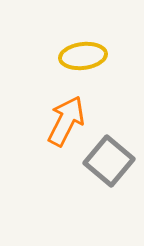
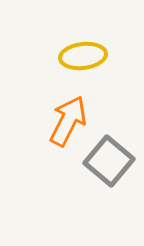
orange arrow: moved 2 px right
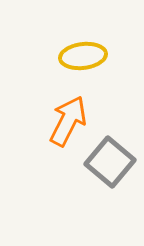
gray square: moved 1 px right, 1 px down
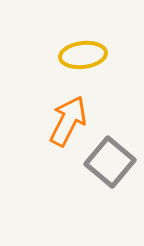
yellow ellipse: moved 1 px up
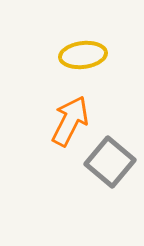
orange arrow: moved 2 px right
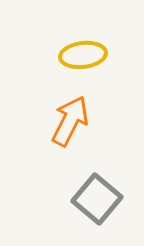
gray square: moved 13 px left, 37 px down
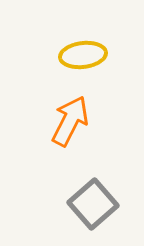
gray square: moved 4 px left, 5 px down; rotated 9 degrees clockwise
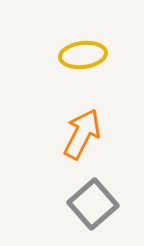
orange arrow: moved 12 px right, 13 px down
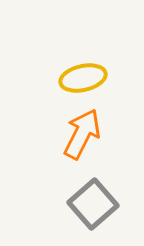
yellow ellipse: moved 23 px down; rotated 6 degrees counterclockwise
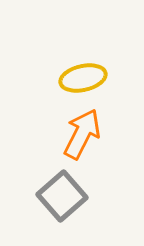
gray square: moved 31 px left, 8 px up
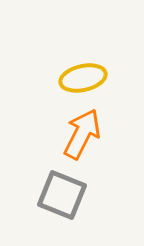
gray square: moved 1 px up; rotated 27 degrees counterclockwise
